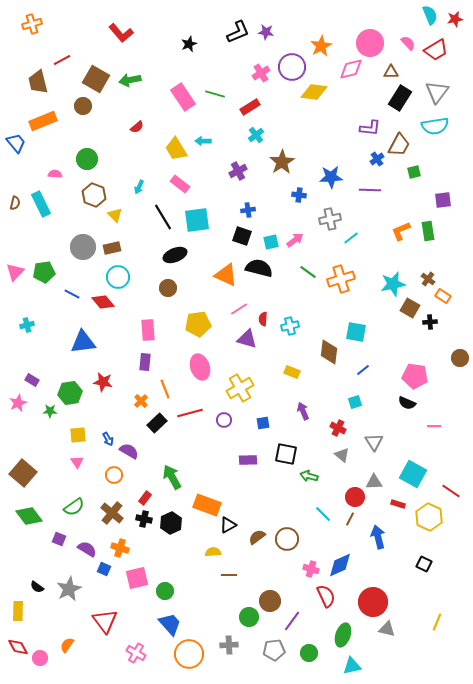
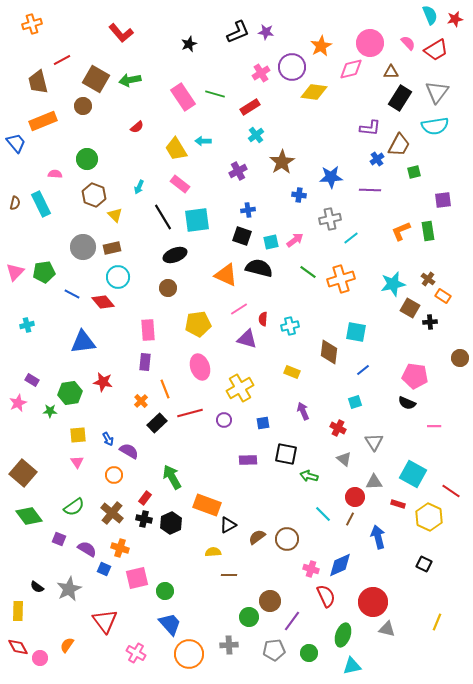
gray triangle at (342, 455): moved 2 px right, 4 px down
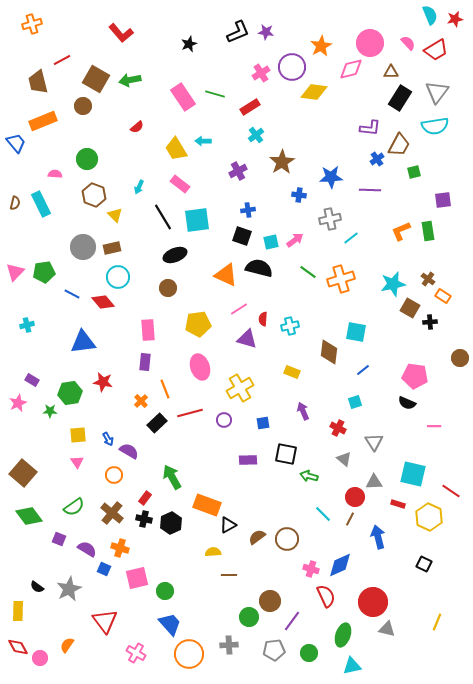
cyan square at (413, 474): rotated 16 degrees counterclockwise
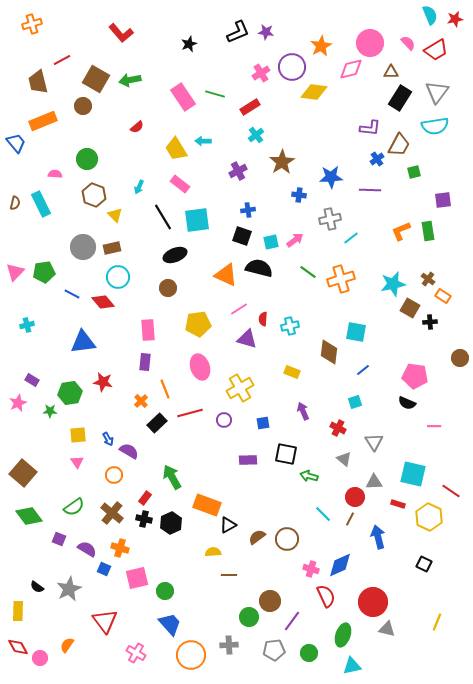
orange circle at (189, 654): moved 2 px right, 1 px down
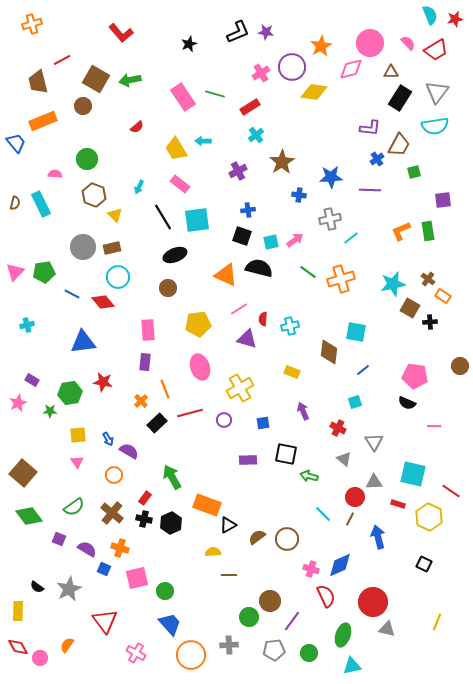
brown circle at (460, 358): moved 8 px down
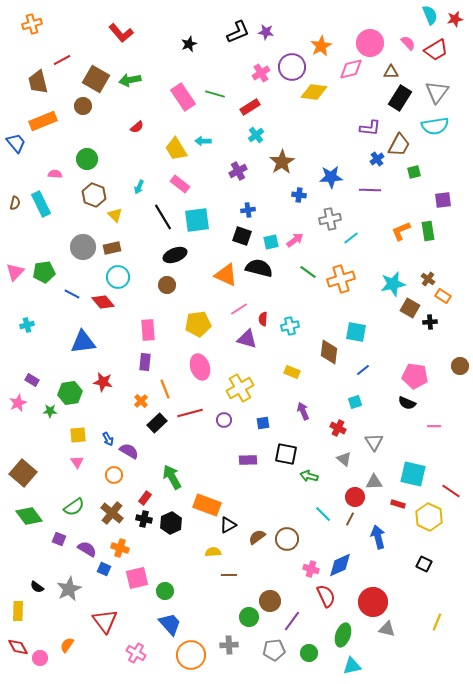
brown circle at (168, 288): moved 1 px left, 3 px up
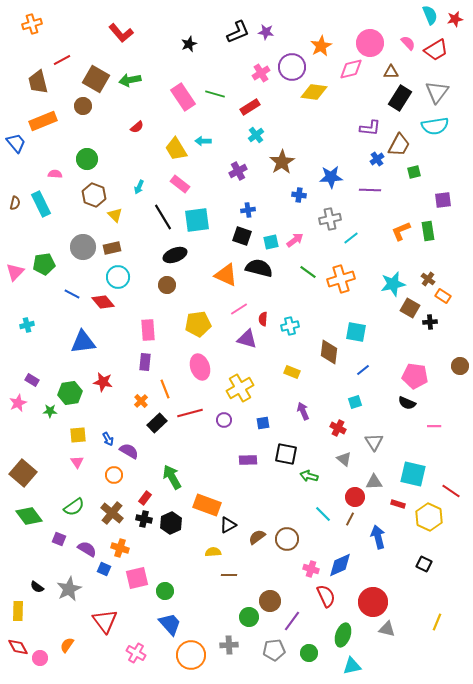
green pentagon at (44, 272): moved 8 px up
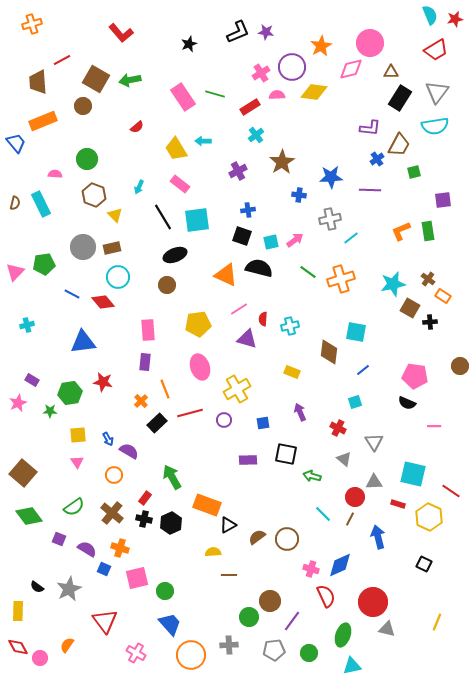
pink semicircle at (408, 43): moved 131 px left, 52 px down; rotated 49 degrees counterclockwise
brown trapezoid at (38, 82): rotated 10 degrees clockwise
yellow cross at (240, 388): moved 3 px left, 1 px down
purple arrow at (303, 411): moved 3 px left, 1 px down
green arrow at (309, 476): moved 3 px right
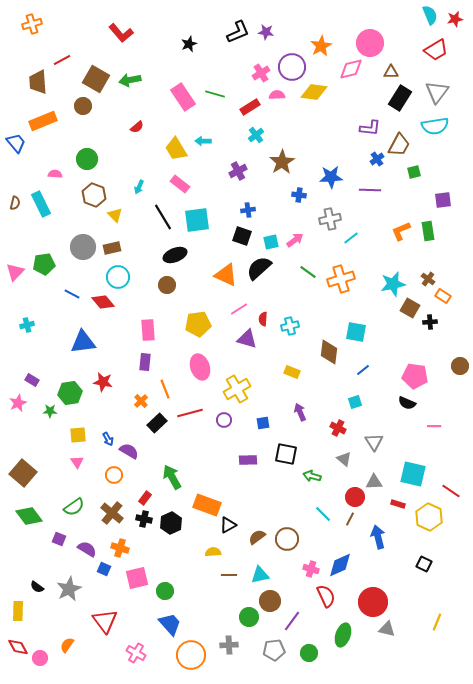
black semicircle at (259, 268): rotated 56 degrees counterclockwise
cyan triangle at (352, 666): moved 92 px left, 91 px up
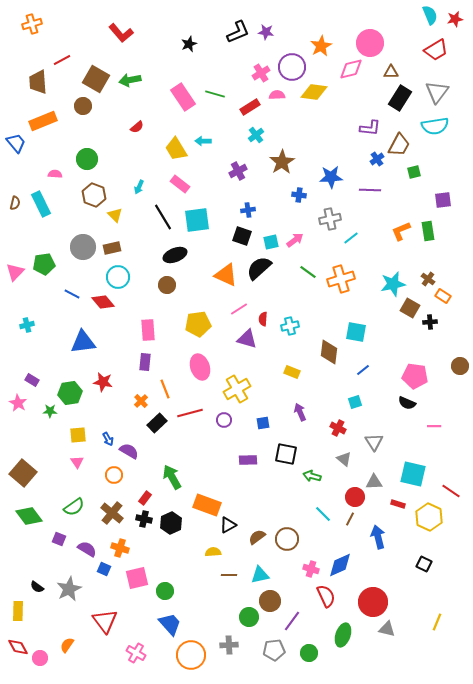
pink star at (18, 403): rotated 18 degrees counterclockwise
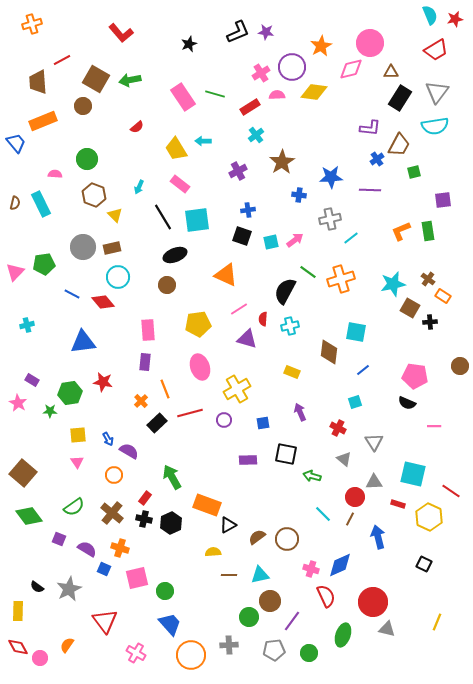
black semicircle at (259, 268): moved 26 px right, 23 px down; rotated 20 degrees counterclockwise
